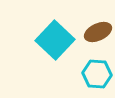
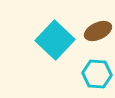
brown ellipse: moved 1 px up
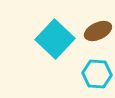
cyan square: moved 1 px up
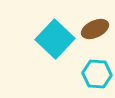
brown ellipse: moved 3 px left, 2 px up
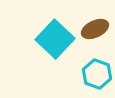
cyan hexagon: rotated 16 degrees clockwise
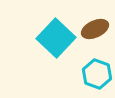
cyan square: moved 1 px right, 1 px up
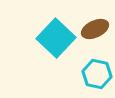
cyan hexagon: rotated 8 degrees counterclockwise
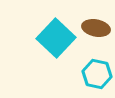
brown ellipse: moved 1 px right, 1 px up; rotated 36 degrees clockwise
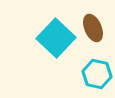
brown ellipse: moved 3 px left; rotated 56 degrees clockwise
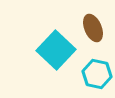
cyan square: moved 12 px down
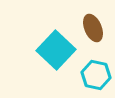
cyan hexagon: moved 1 px left, 1 px down
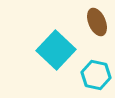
brown ellipse: moved 4 px right, 6 px up
